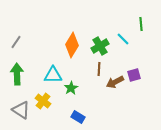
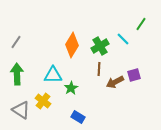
green line: rotated 40 degrees clockwise
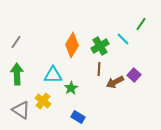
purple square: rotated 32 degrees counterclockwise
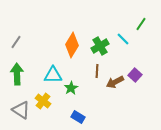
brown line: moved 2 px left, 2 px down
purple square: moved 1 px right
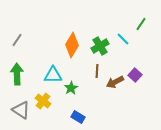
gray line: moved 1 px right, 2 px up
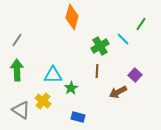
orange diamond: moved 28 px up; rotated 15 degrees counterclockwise
green arrow: moved 4 px up
brown arrow: moved 3 px right, 10 px down
blue rectangle: rotated 16 degrees counterclockwise
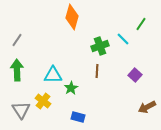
green cross: rotated 12 degrees clockwise
brown arrow: moved 29 px right, 15 px down
gray triangle: rotated 24 degrees clockwise
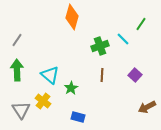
brown line: moved 5 px right, 4 px down
cyan triangle: moved 3 px left; rotated 42 degrees clockwise
